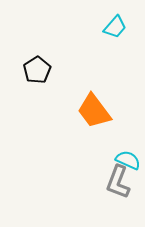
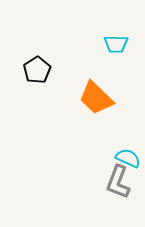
cyan trapezoid: moved 1 px right, 17 px down; rotated 50 degrees clockwise
orange trapezoid: moved 2 px right, 13 px up; rotated 9 degrees counterclockwise
cyan semicircle: moved 2 px up
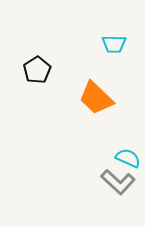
cyan trapezoid: moved 2 px left
gray L-shape: rotated 68 degrees counterclockwise
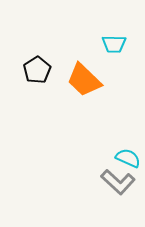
orange trapezoid: moved 12 px left, 18 px up
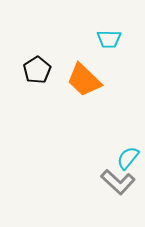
cyan trapezoid: moved 5 px left, 5 px up
cyan semicircle: rotated 75 degrees counterclockwise
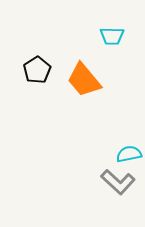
cyan trapezoid: moved 3 px right, 3 px up
orange trapezoid: rotated 6 degrees clockwise
cyan semicircle: moved 1 px right, 4 px up; rotated 40 degrees clockwise
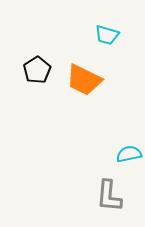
cyan trapezoid: moved 5 px left, 1 px up; rotated 15 degrees clockwise
orange trapezoid: rotated 24 degrees counterclockwise
gray L-shape: moved 9 px left, 14 px down; rotated 52 degrees clockwise
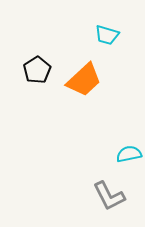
orange trapezoid: rotated 69 degrees counterclockwise
gray L-shape: rotated 32 degrees counterclockwise
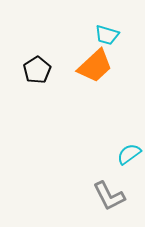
orange trapezoid: moved 11 px right, 14 px up
cyan semicircle: rotated 25 degrees counterclockwise
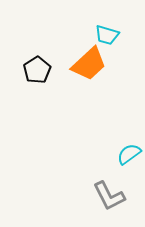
orange trapezoid: moved 6 px left, 2 px up
